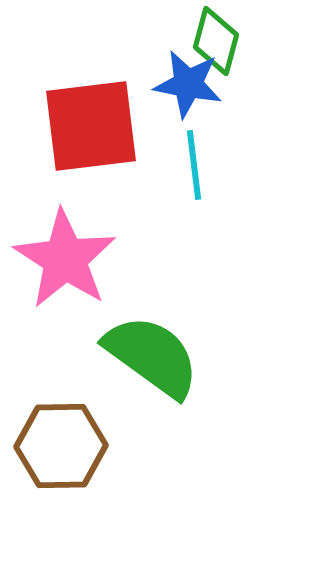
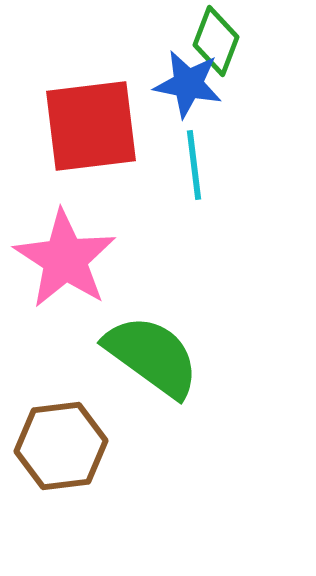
green diamond: rotated 6 degrees clockwise
brown hexagon: rotated 6 degrees counterclockwise
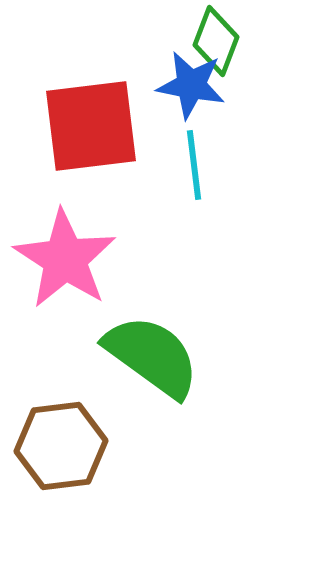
blue star: moved 3 px right, 1 px down
